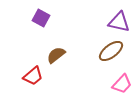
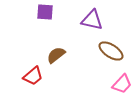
purple square: moved 4 px right, 6 px up; rotated 24 degrees counterclockwise
purple triangle: moved 27 px left, 2 px up
brown ellipse: rotated 70 degrees clockwise
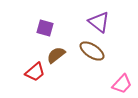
purple square: moved 16 px down; rotated 12 degrees clockwise
purple triangle: moved 7 px right, 2 px down; rotated 25 degrees clockwise
brown ellipse: moved 19 px left
red trapezoid: moved 2 px right, 4 px up
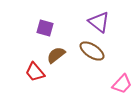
red trapezoid: rotated 90 degrees clockwise
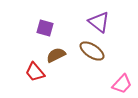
brown semicircle: rotated 12 degrees clockwise
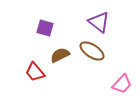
brown semicircle: moved 4 px right
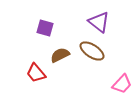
red trapezoid: moved 1 px right, 1 px down
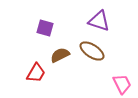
purple triangle: moved 1 px up; rotated 20 degrees counterclockwise
red trapezoid: rotated 110 degrees counterclockwise
pink trapezoid: rotated 70 degrees counterclockwise
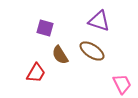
brown semicircle: rotated 96 degrees counterclockwise
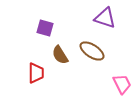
purple triangle: moved 6 px right, 3 px up
red trapezoid: rotated 30 degrees counterclockwise
